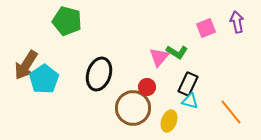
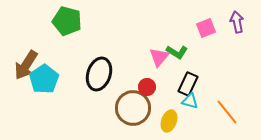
orange line: moved 4 px left
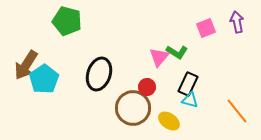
cyan triangle: moved 1 px up
orange line: moved 10 px right, 1 px up
yellow ellipse: rotated 75 degrees counterclockwise
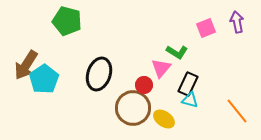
pink triangle: moved 2 px right, 11 px down
red circle: moved 3 px left, 2 px up
yellow ellipse: moved 5 px left, 2 px up
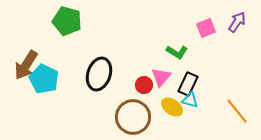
purple arrow: rotated 45 degrees clockwise
pink triangle: moved 9 px down
cyan pentagon: rotated 12 degrees counterclockwise
brown circle: moved 9 px down
yellow ellipse: moved 8 px right, 12 px up
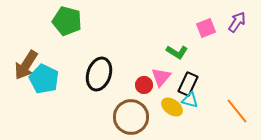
brown circle: moved 2 px left
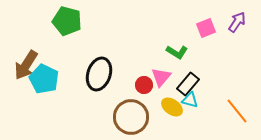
black rectangle: rotated 15 degrees clockwise
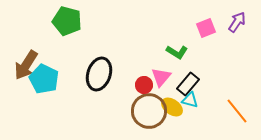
brown circle: moved 18 px right, 6 px up
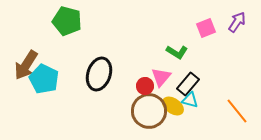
red circle: moved 1 px right, 1 px down
yellow ellipse: moved 1 px right, 1 px up
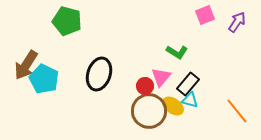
pink square: moved 1 px left, 13 px up
